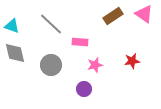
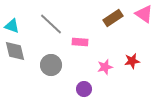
brown rectangle: moved 2 px down
gray diamond: moved 2 px up
pink star: moved 10 px right, 2 px down
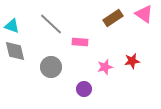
gray circle: moved 2 px down
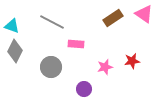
gray line: moved 1 px right, 2 px up; rotated 15 degrees counterclockwise
pink rectangle: moved 4 px left, 2 px down
gray diamond: rotated 40 degrees clockwise
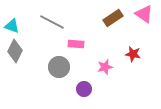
red star: moved 1 px right, 7 px up; rotated 21 degrees clockwise
gray circle: moved 8 px right
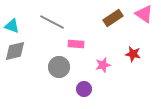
gray diamond: rotated 50 degrees clockwise
pink star: moved 2 px left, 2 px up
